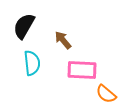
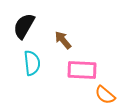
orange semicircle: moved 1 px left, 1 px down
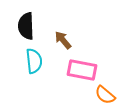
black semicircle: moved 2 px right; rotated 32 degrees counterclockwise
cyan semicircle: moved 2 px right, 2 px up
pink rectangle: rotated 8 degrees clockwise
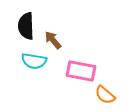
brown arrow: moved 10 px left
cyan semicircle: rotated 105 degrees clockwise
pink rectangle: moved 1 px left, 1 px down
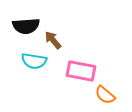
black semicircle: rotated 92 degrees counterclockwise
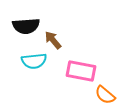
cyan semicircle: rotated 15 degrees counterclockwise
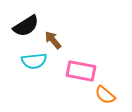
black semicircle: rotated 28 degrees counterclockwise
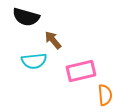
black semicircle: moved 9 px up; rotated 48 degrees clockwise
pink rectangle: rotated 24 degrees counterclockwise
orange semicircle: rotated 135 degrees counterclockwise
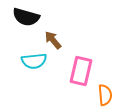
pink rectangle: rotated 64 degrees counterclockwise
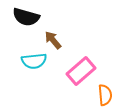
pink rectangle: rotated 36 degrees clockwise
